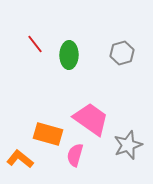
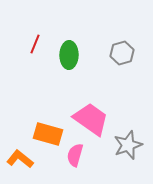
red line: rotated 60 degrees clockwise
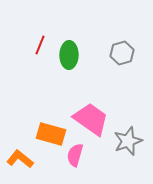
red line: moved 5 px right, 1 px down
orange rectangle: moved 3 px right
gray star: moved 4 px up
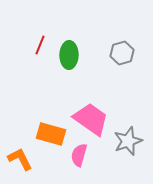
pink semicircle: moved 4 px right
orange L-shape: rotated 24 degrees clockwise
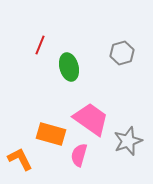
green ellipse: moved 12 px down; rotated 16 degrees counterclockwise
